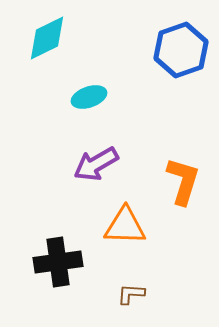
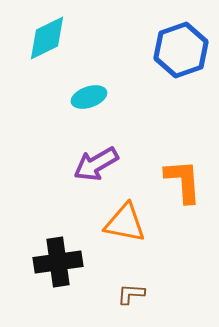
orange L-shape: rotated 21 degrees counterclockwise
orange triangle: moved 3 px up; rotated 9 degrees clockwise
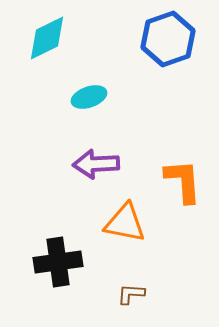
blue hexagon: moved 13 px left, 11 px up
purple arrow: rotated 27 degrees clockwise
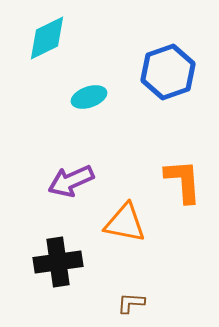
blue hexagon: moved 33 px down
purple arrow: moved 25 px left, 17 px down; rotated 21 degrees counterclockwise
brown L-shape: moved 9 px down
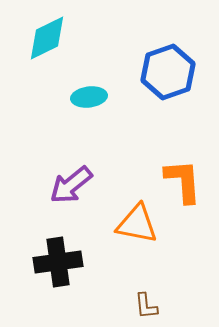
cyan ellipse: rotated 12 degrees clockwise
purple arrow: moved 4 px down; rotated 15 degrees counterclockwise
orange triangle: moved 12 px right, 1 px down
brown L-shape: moved 15 px right, 3 px down; rotated 100 degrees counterclockwise
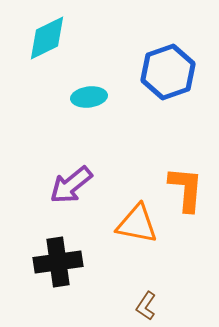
orange L-shape: moved 3 px right, 8 px down; rotated 9 degrees clockwise
brown L-shape: rotated 40 degrees clockwise
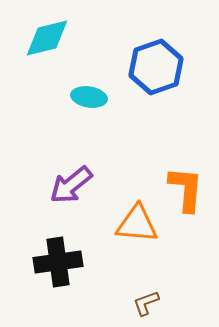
cyan diamond: rotated 12 degrees clockwise
blue hexagon: moved 12 px left, 5 px up
cyan ellipse: rotated 16 degrees clockwise
orange triangle: rotated 6 degrees counterclockwise
brown L-shape: moved 3 px up; rotated 36 degrees clockwise
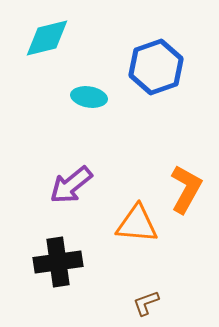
orange L-shape: rotated 24 degrees clockwise
